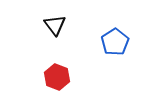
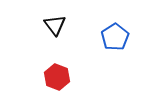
blue pentagon: moved 5 px up
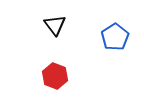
red hexagon: moved 2 px left, 1 px up
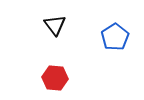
red hexagon: moved 2 px down; rotated 15 degrees counterclockwise
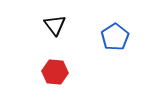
red hexagon: moved 6 px up
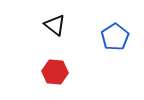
black triangle: rotated 15 degrees counterclockwise
